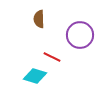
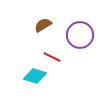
brown semicircle: moved 4 px right, 6 px down; rotated 60 degrees clockwise
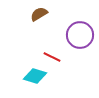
brown semicircle: moved 4 px left, 11 px up
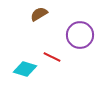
cyan diamond: moved 10 px left, 7 px up
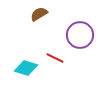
red line: moved 3 px right, 1 px down
cyan diamond: moved 1 px right, 1 px up
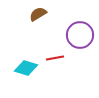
brown semicircle: moved 1 px left
red line: rotated 36 degrees counterclockwise
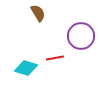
brown semicircle: moved 1 px up; rotated 90 degrees clockwise
purple circle: moved 1 px right, 1 px down
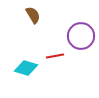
brown semicircle: moved 5 px left, 2 px down
red line: moved 2 px up
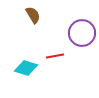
purple circle: moved 1 px right, 3 px up
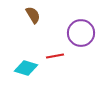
purple circle: moved 1 px left
